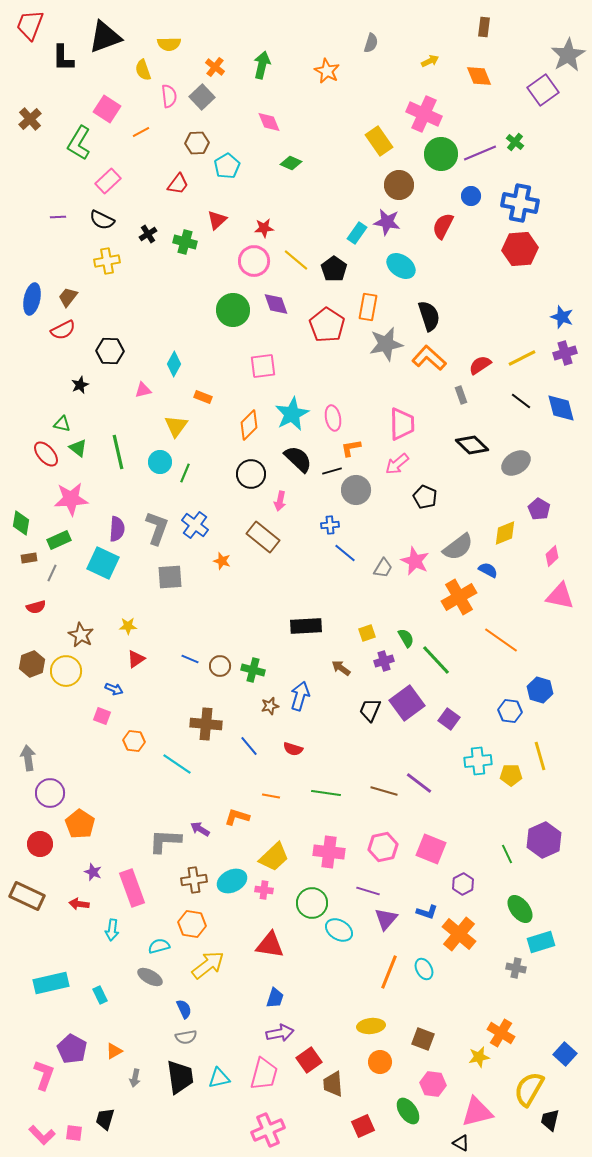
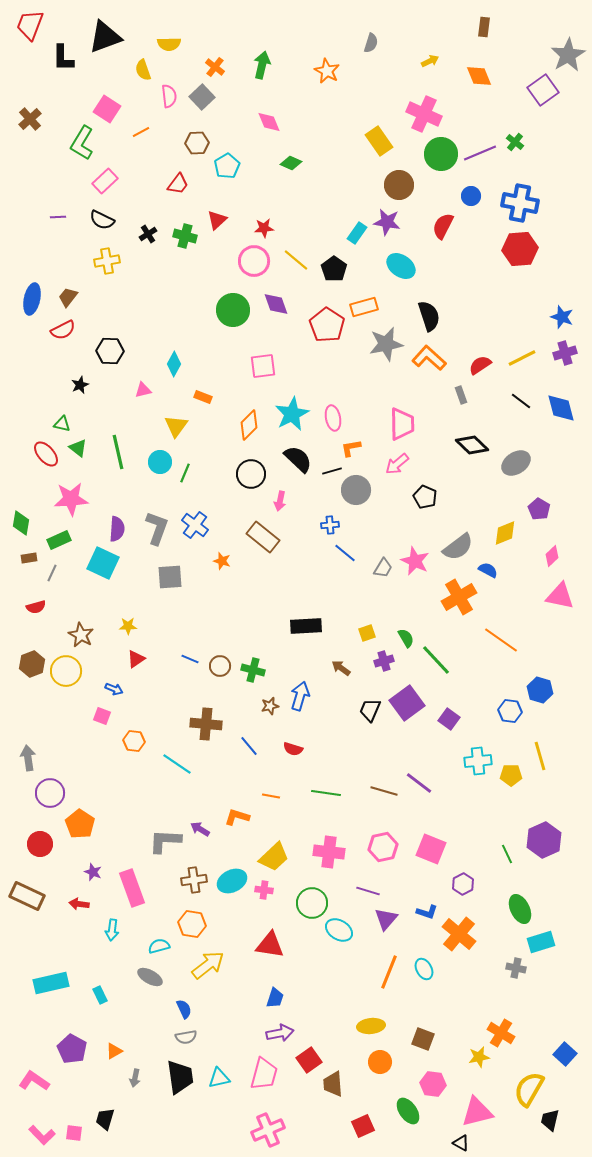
green L-shape at (79, 143): moved 3 px right
pink rectangle at (108, 181): moved 3 px left
green cross at (185, 242): moved 6 px up
orange rectangle at (368, 307): moved 4 px left; rotated 64 degrees clockwise
green ellipse at (520, 909): rotated 12 degrees clockwise
pink L-shape at (44, 1075): moved 10 px left, 6 px down; rotated 76 degrees counterclockwise
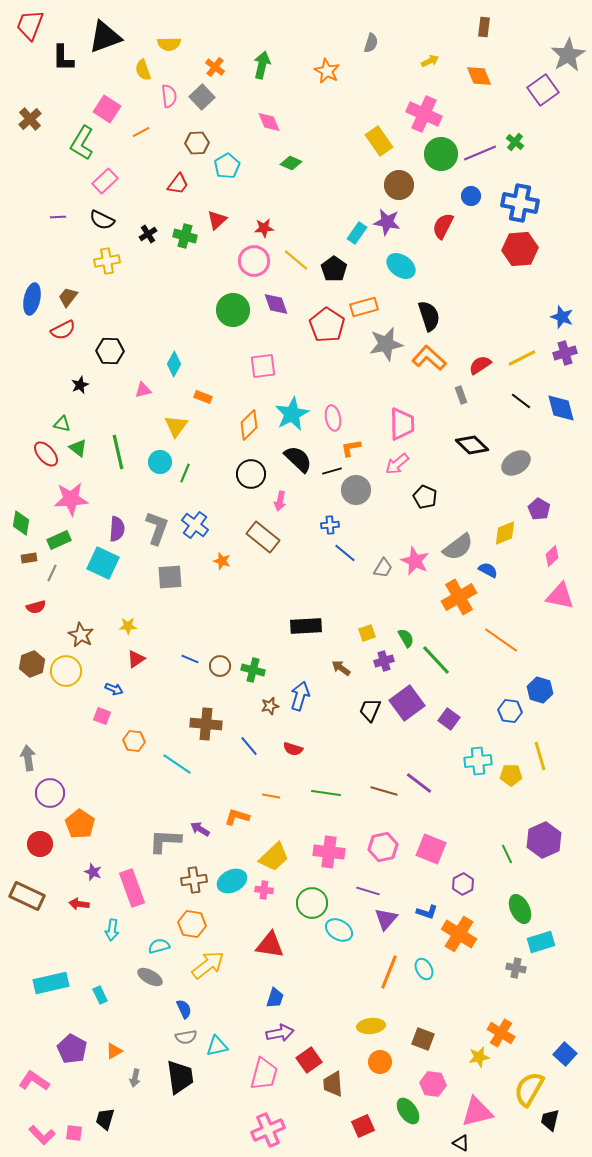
orange cross at (459, 934): rotated 8 degrees counterclockwise
cyan triangle at (219, 1078): moved 2 px left, 32 px up
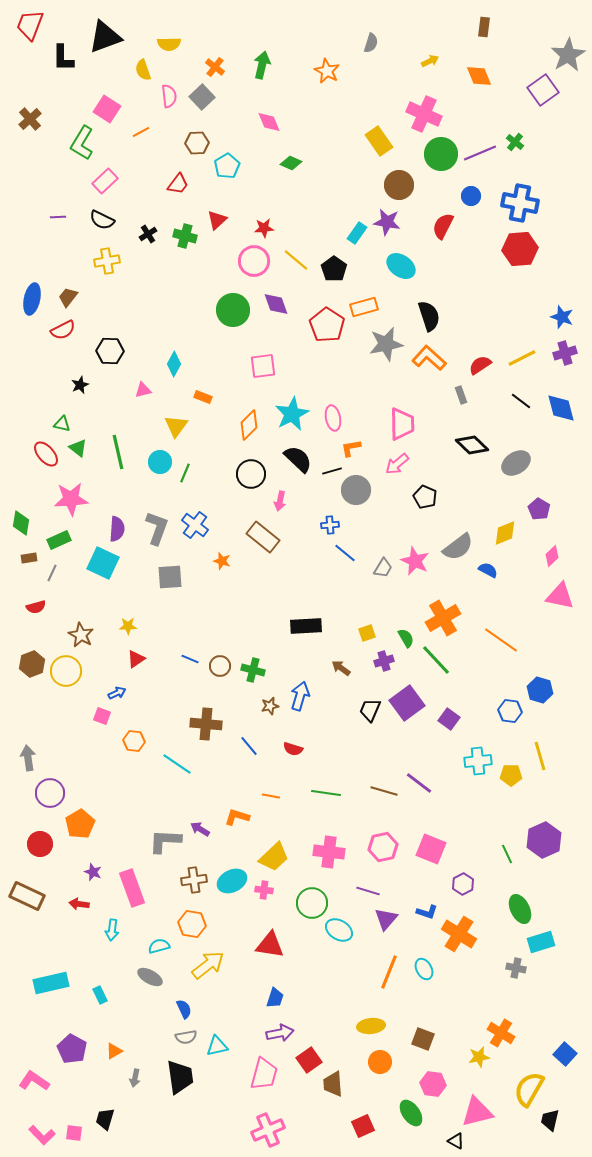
orange cross at (459, 597): moved 16 px left, 21 px down
blue arrow at (114, 689): moved 3 px right, 4 px down; rotated 48 degrees counterclockwise
orange pentagon at (80, 824): rotated 8 degrees clockwise
green ellipse at (408, 1111): moved 3 px right, 2 px down
black triangle at (461, 1143): moved 5 px left, 2 px up
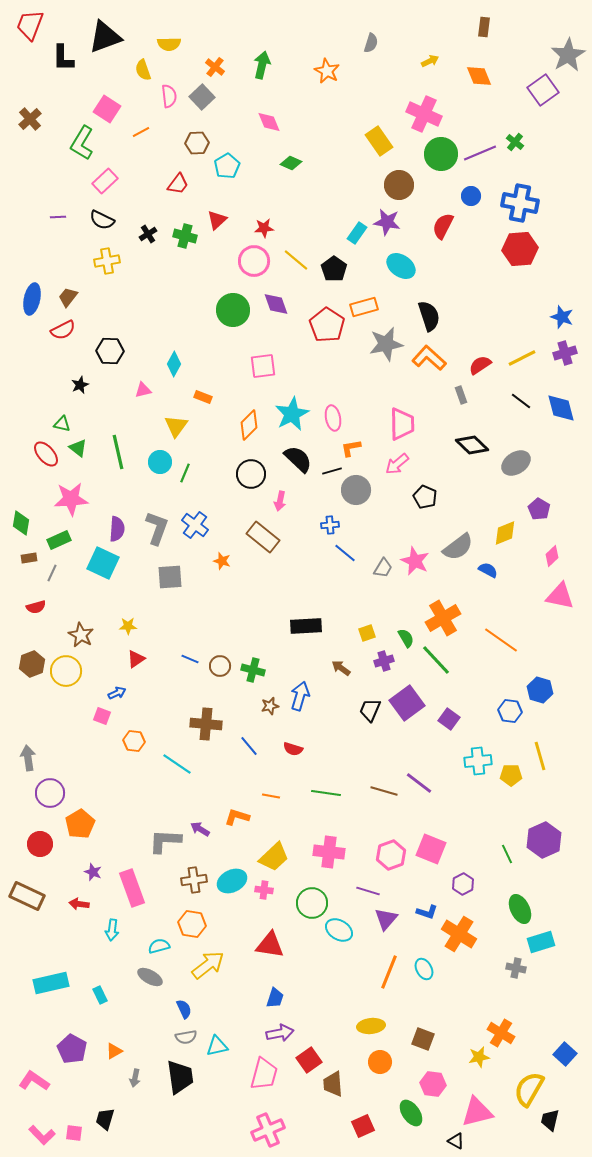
pink hexagon at (383, 847): moved 8 px right, 8 px down; rotated 8 degrees counterclockwise
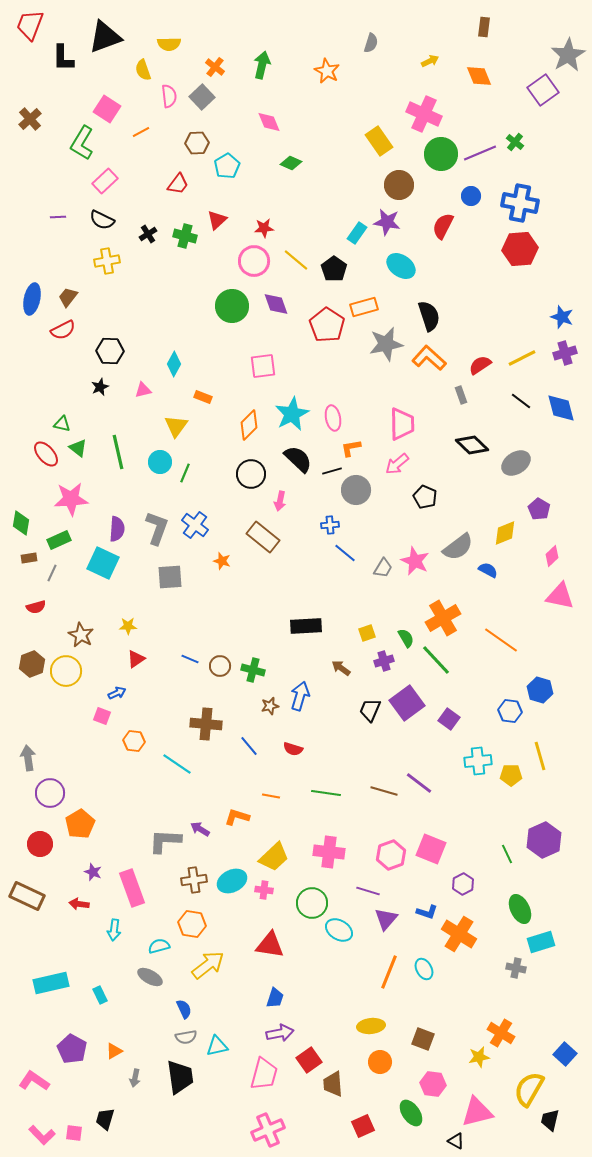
green circle at (233, 310): moved 1 px left, 4 px up
black star at (80, 385): moved 20 px right, 2 px down
cyan arrow at (112, 930): moved 2 px right
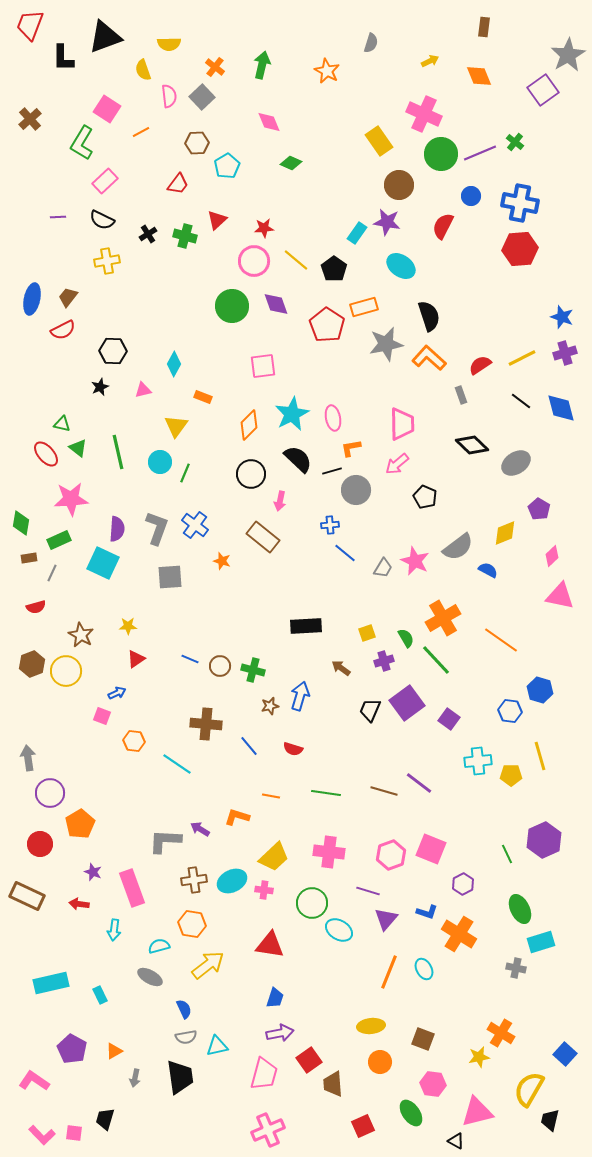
black hexagon at (110, 351): moved 3 px right
